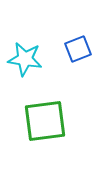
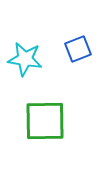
green square: rotated 6 degrees clockwise
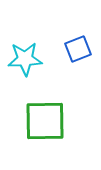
cyan star: rotated 12 degrees counterclockwise
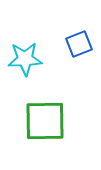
blue square: moved 1 px right, 5 px up
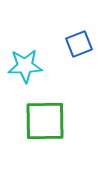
cyan star: moved 7 px down
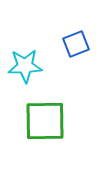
blue square: moved 3 px left
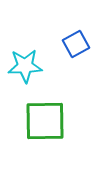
blue square: rotated 8 degrees counterclockwise
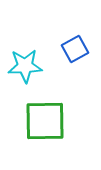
blue square: moved 1 px left, 5 px down
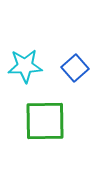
blue square: moved 19 px down; rotated 12 degrees counterclockwise
